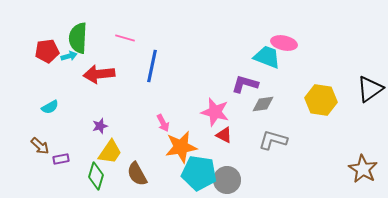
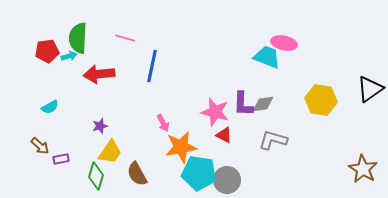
purple L-shape: moved 2 px left, 20 px down; rotated 104 degrees counterclockwise
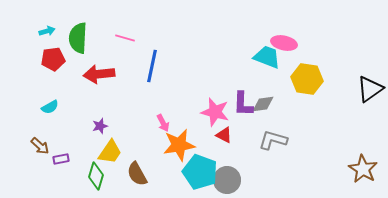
red pentagon: moved 6 px right, 8 px down
cyan arrow: moved 22 px left, 25 px up
yellow hexagon: moved 14 px left, 21 px up
orange star: moved 2 px left, 2 px up
cyan pentagon: moved 1 px right, 1 px up; rotated 12 degrees clockwise
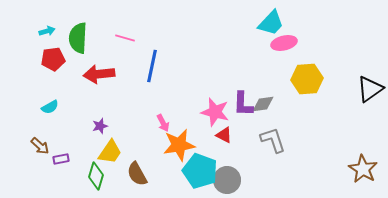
pink ellipse: rotated 25 degrees counterclockwise
cyan trapezoid: moved 4 px right, 34 px up; rotated 112 degrees clockwise
yellow hexagon: rotated 12 degrees counterclockwise
gray L-shape: rotated 56 degrees clockwise
cyan pentagon: moved 1 px up
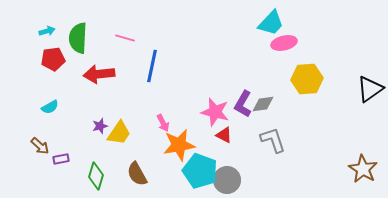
purple L-shape: rotated 28 degrees clockwise
yellow trapezoid: moved 9 px right, 19 px up
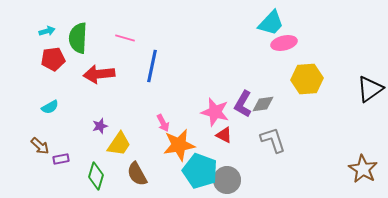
yellow trapezoid: moved 11 px down
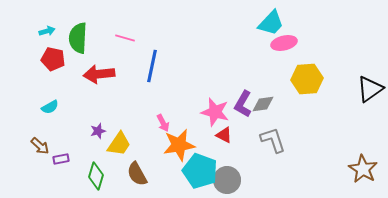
red pentagon: rotated 20 degrees clockwise
purple star: moved 2 px left, 5 px down
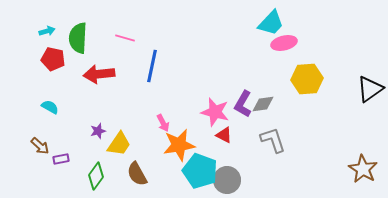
cyan semicircle: rotated 120 degrees counterclockwise
green diamond: rotated 20 degrees clockwise
